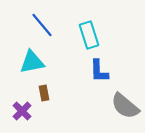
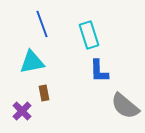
blue line: moved 1 px up; rotated 20 degrees clockwise
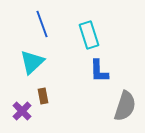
cyan triangle: rotated 32 degrees counterclockwise
brown rectangle: moved 1 px left, 3 px down
gray semicircle: rotated 112 degrees counterclockwise
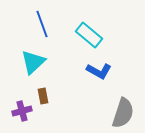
cyan rectangle: rotated 32 degrees counterclockwise
cyan triangle: moved 1 px right
blue L-shape: rotated 60 degrees counterclockwise
gray semicircle: moved 2 px left, 7 px down
purple cross: rotated 30 degrees clockwise
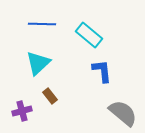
blue line: rotated 68 degrees counterclockwise
cyan triangle: moved 5 px right, 1 px down
blue L-shape: moved 3 px right; rotated 125 degrees counterclockwise
brown rectangle: moved 7 px right; rotated 28 degrees counterclockwise
gray semicircle: rotated 68 degrees counterclockwise
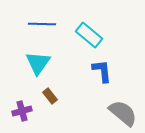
cyan triangle: rotated 12 degrees counterclockwise
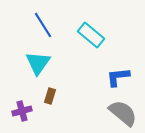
blue line: moved 1 px right, 1 px down; rotated 56 degrees clockwise
cyan rectangle: moved 2 px right
blue L-shape: moved 16 px right, 6 px down; rotated 90 degrees counterclockwise
brown rectangle: rotated 56 degrees clockwise
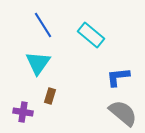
purple cross: moved 1 px right, 1 px down; rotated 24 degrees clockwise
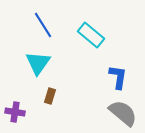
blue L-shape: rotated 105 degrees clockwise
purple cross: moved 8 px left
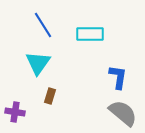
cyan rectangle: moved 1 px left, 1 px up; rotated 40 degrees counterclockwise
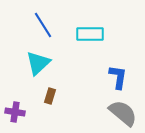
cyan triangle: rotated 12 degrees clockwise
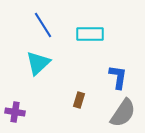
brown rectangle: moved 29 px right, 4 px down
gray semicircle: rotated 84 degrees clockwise
